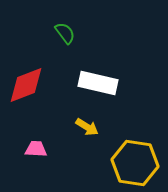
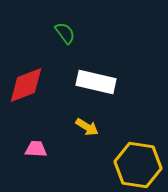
white rectangle: moved 2 px left, 1 px up
yellow hexagon: moved 3 px right, 2 px down
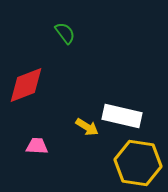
white rectangle: moved 26 px right, 34 px down
pink trapezoid: moved 1 px right, 3 px up
yellow hexagon: moved 2 px up
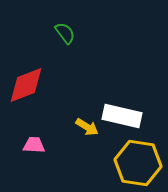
pink trapezoid: moved 3 px left, 1 px up
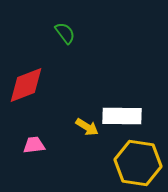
white rectangle: rotated 12 degrees counterclockwise
pink trapezoid: rotated 10 degrees counterclockwise
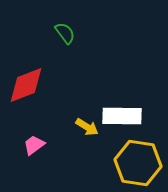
pink trapezoid: rotated 30 degrees counterclockwise
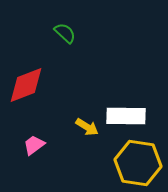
green semicircle: rotated 10 degrees counterclockwise
white rectangle: moved 4 px right
